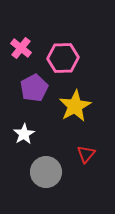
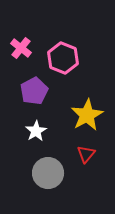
pink hexagon: rotated 24 degrees clockwise
purple pentagon: moved 3 px down
yellow star: moved 12 px right, 9 px down
white star: moved 12 px right, 3 px up
gray circle: moved 2 px right, 1 px down
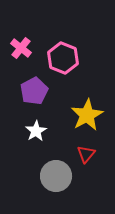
gray circle: moved 8 px right, 3 px down
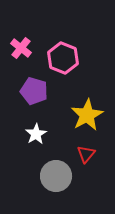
purple pentagon: rotated 28 degrees counterclockwise
white star: moved 3 px down
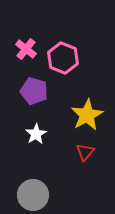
pink cross: moved 5 px right, 1 px down
red triangle: moved 1 px left, 2 px up
gray circle: moved 23 px left, 19 px down
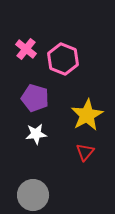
pink hexagon: moved 1 px down
purple pentagon: moved 1 px right, 7 px down
white star: rotated 25 degrees clockwise
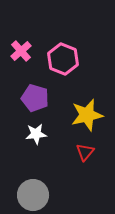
pink cross: moved 5 px left, 2 px down; rotated 10 degrees clockwise
yellow star: rotated 16 degrees clockwise
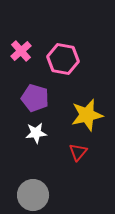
pink hexagon: rotated 12 degrees counterclockwise
white star: moved 1 px up
red triangle: moved 7 px left
